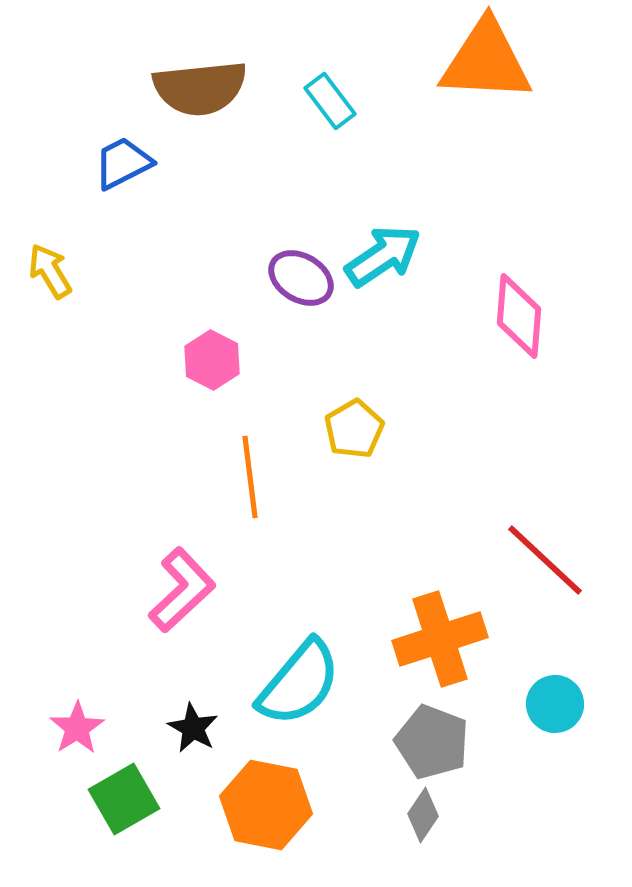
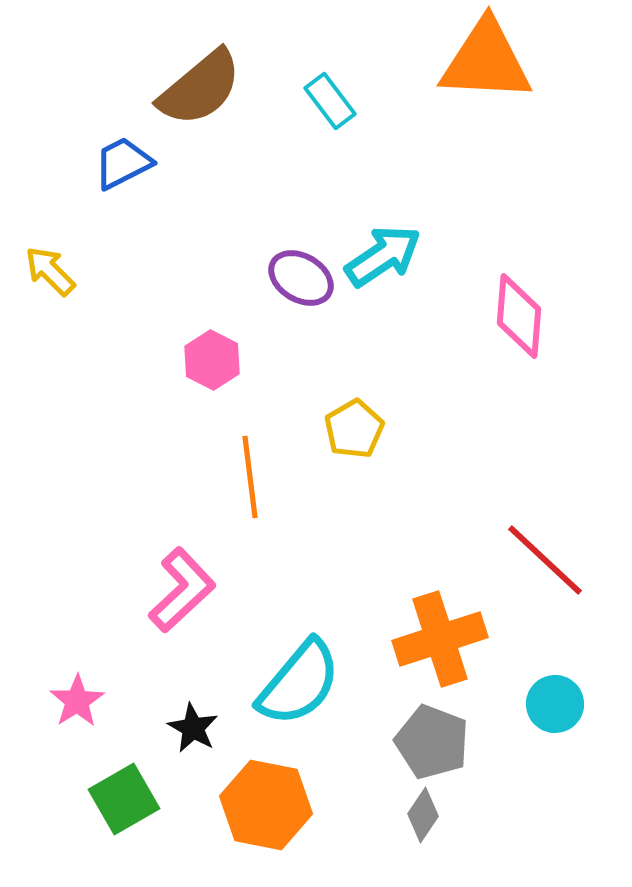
brown semicircle: rotated 34 degrees counterclockwise
yellow arrow: rotated 14 degrees counterclockwise
pink star: moved 27 px up
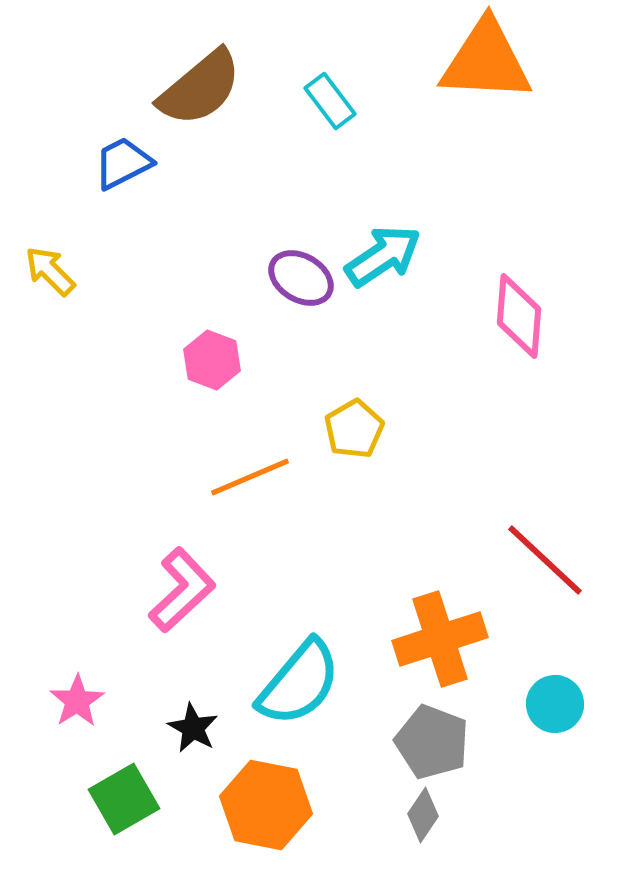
pink hexagon: rotated 6 degrees counterclockwise
orange line: rotated 74 degrees clockwise
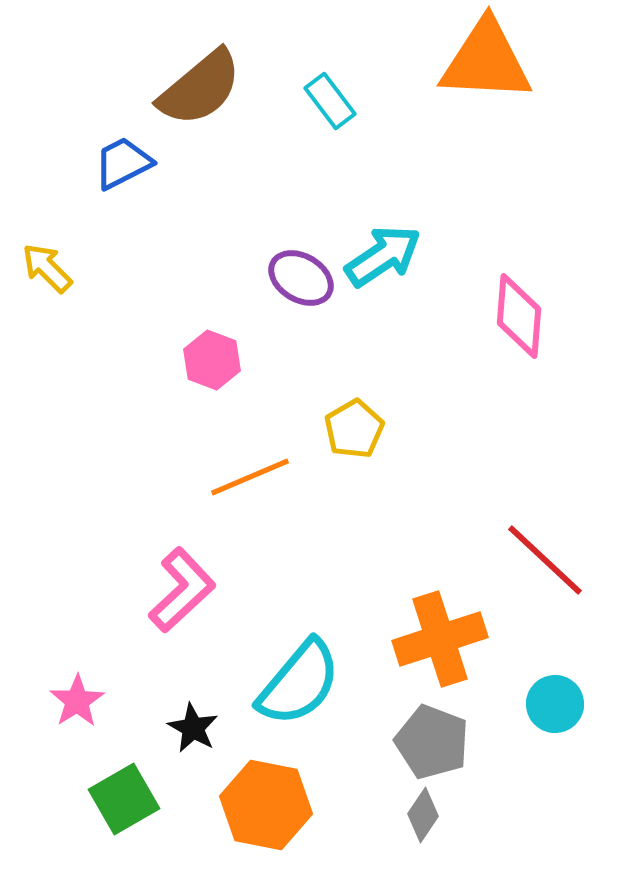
yellow arrow: moved 3 px left, 3 px up
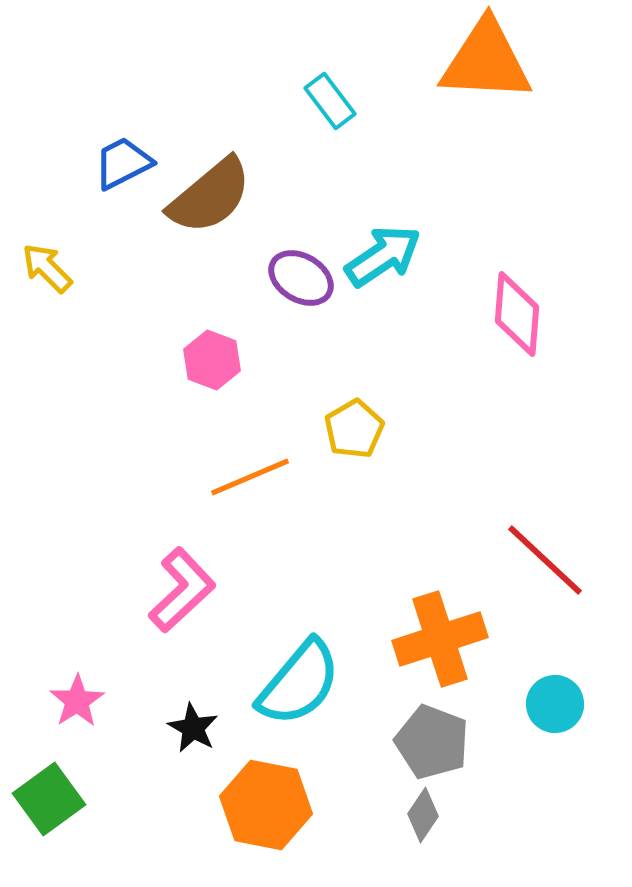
brown semicircle: moved 10 px right, 108 px down
pink diamond: moved 2 px left, 2 px up
green square: moved 75 px left; rotated 6 degrees counterclockwise
